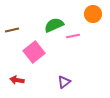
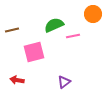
pink square: rotated 25 degrees clockwise
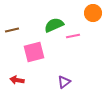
orange circle: moved 1 px up
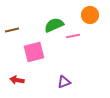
orange circle: moved 3 px left, 2 px down
purple triangle: rotated 16 degrees clockwise
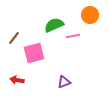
brown line: moved 2 px right, 8 px down; rotated 40 degrees counterclockwise
pink square: moved 1 px down
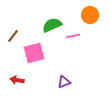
green semicircle: moved 2 px left
brown line: moved 1 px left, 2 px up
